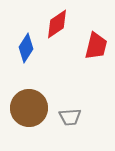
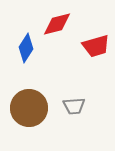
red diamond: rotated 20 degrees clockwise
red trapezoid: rotated 60 degrees clockwise
gray trapezoid: moved 4 px right, 11 px up
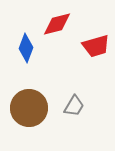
blue diamond: rotated 12 degrees counterclockwise
gray trapezoid: rotated 55 degrees counterclockwise
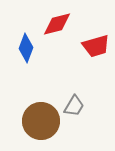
brown circle: moved 12 px right, 13 px down
